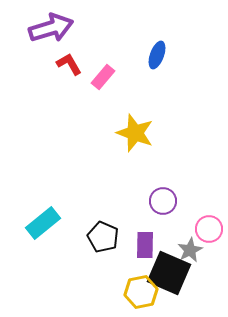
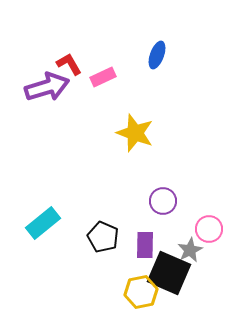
purple arrow: moved 4 px left, 59 px down
pink rectangle: rotated 25 degrees clockwise
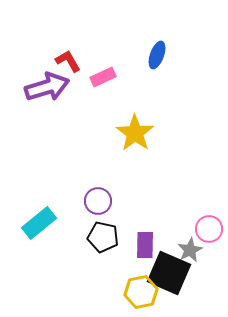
red L-shape: moved 1 px left, 3 px up
yellow star: rotated 15 degrees clockwise
purple circle: moved 65 px left
cyan rectangle: moved 4 px left
black pentagon: rotated 12 degrees counterclockwise
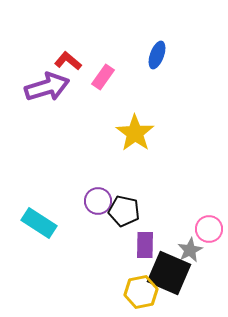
red L-shape: rotated 20 degrees counterclockwise
pink rectangle: rotated 30 degrees counterclockwise
cyan rectangle: rotated 72 degrees clockwise
black pentagon: moved 21 px right, 26 px up
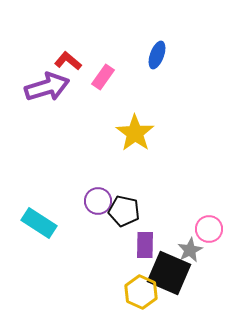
yellow hexagon: rotated 24 degrees counterclockwise
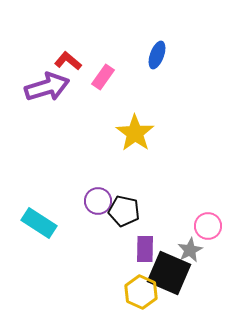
pink circle: moved 1 px left, 3 px up
purple rectangle: moved 4 px down
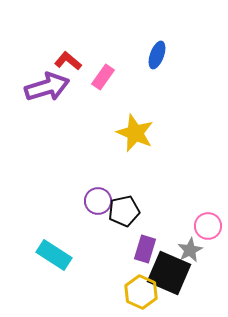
yellow star: rotated 12 degrees counterclockwise
black pentagon: rotated 24 degrees counterclockwise
cyan rectangle: moved 15 px right, 32 px down
purple rectangle: rotated 16 degrees clockwise
